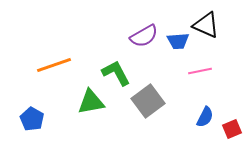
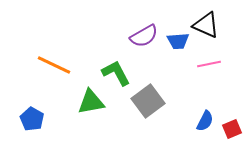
orange line: rotated 44 degrees clockwise
pink line: moved 9 px right, 7 px up
blue semicircle: moved 4 px down
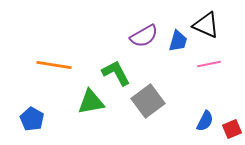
blue trapezoid: rotated 70 degrees counterclockwise
orange line: rotated 16 degrees counterclockwise
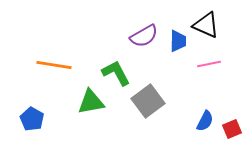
blue trapezoid: rotated 15 degrees counterclockwise
